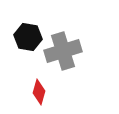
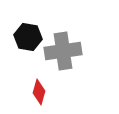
gray cross: rotated 9 degrees clockwise
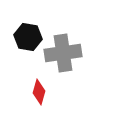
gray cross: moved 2 px down
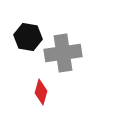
red diamond: moved 2 px right
